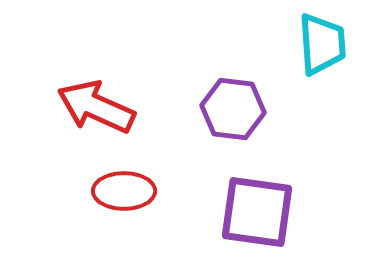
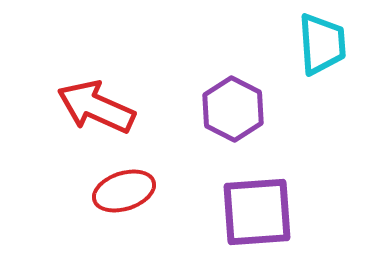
purple hexagon: rotated 20 degrees clockwise
red ellipse: rotated 18 degrees counterclockwise
purple square: rotated 12 degrees counterclockwise
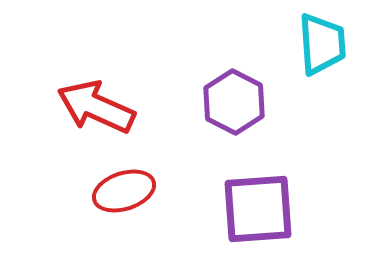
purple hexagon: moved 1 px right, 7 px up
purple square: moved 1 px right, 3 px up
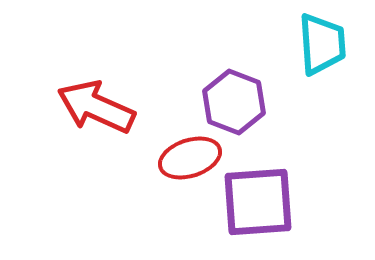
purple hexagon: rotated 6 degrees counterclockwise
red ellipse: moved 66 px right, 33 px up
purple square: moved 7 px up
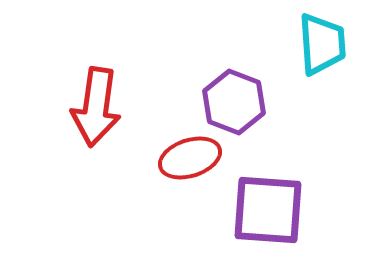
red arrow: rotated 106 degrees counterclockwise
purple square: moved 10 px right, 8 px down; rotated 8 degrees clockwise
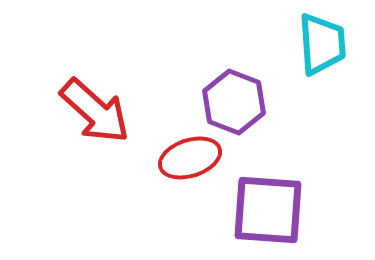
red arrow: moved 1 px left, 4 px down; rotated 56 degrees counterclockwise
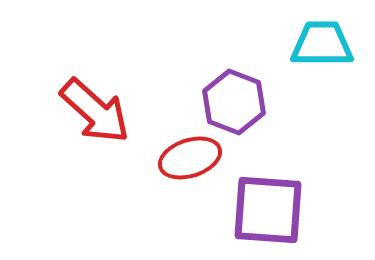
cyan trapezoid: rotated 86 degrees counterclockwise
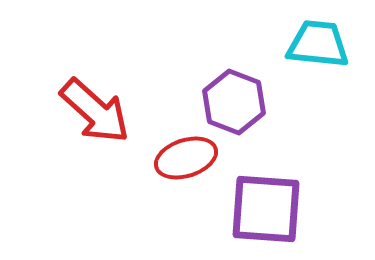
cyan trapezoid: moved 4 px left; rotated 6 degrees clockwise
red ellipse: moved 4 px left
purple square: moved 2 px left, 1 px up
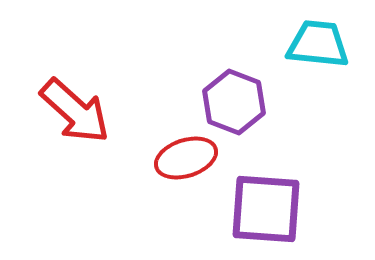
red arrow: moved 20 px left
